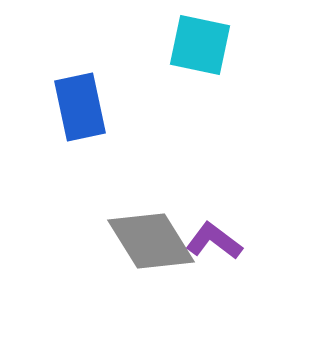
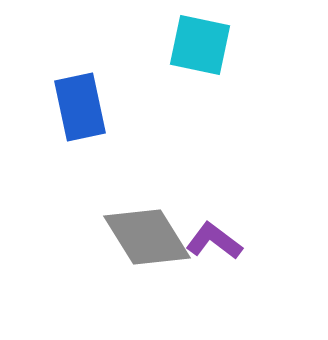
gray diamond: moved 4 px left, 4 px up
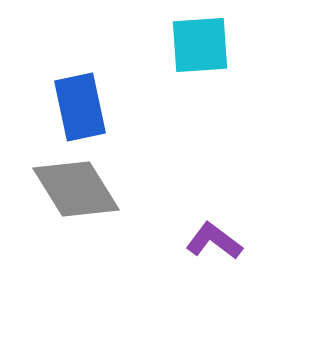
cyan square: rotated 16 degrees counterclockwise
gray diamond: moved 71 px left, 48 px up
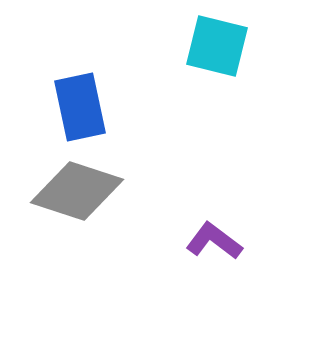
cyan square: moved 17 px right, 1 px down; rotated 18 degrees clockwise
gray diamond: moved 1 px right, 2 px down; rotated 40 degrees counterclockwise
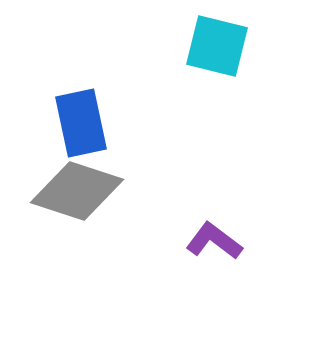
blue rectangle: moved 1 px right, 16 px down
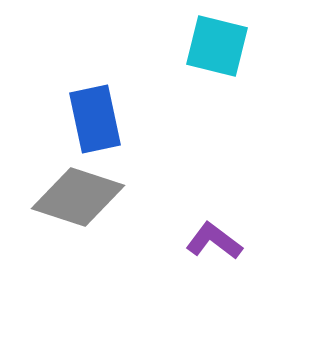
blue rectangle: moved 14 px right, 4 px up
gray diamond: moved 1 px right, 6 px down
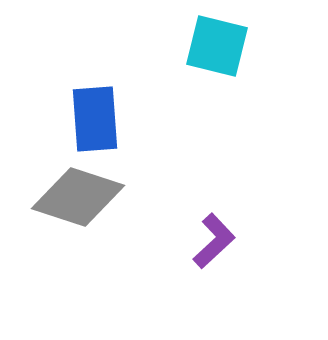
blue rectangle: rotated 8 degrees clockwise
purple L-shape: rotated 100 degrees clockwise
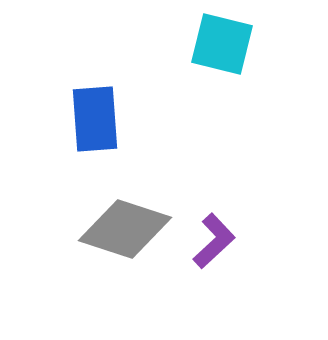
cyan square: moved 5 px right, 2 px up
gray diamond: moved 47 px right, 32 px down
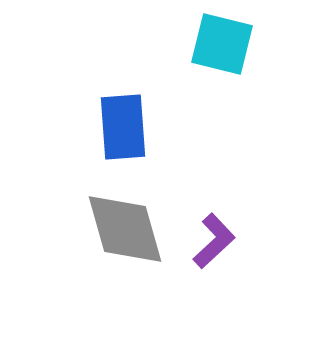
blue rectangle: moved 28 px right, 8 px down
gray diamond: rotated 56 degrees clockwise
